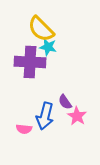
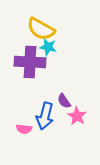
yellow semicircle: rotated 16 degrees counterclockwise
purple semicircle: moved 1 px left, 1 px up
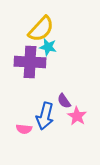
yellow semicircle: rotated 76 degrees counterclockwise
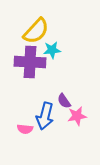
yellow semicircle: moved 5 px left, 2 px down
cyan star: moved 4 px right, 3 px down; rotated 18 degrees counterclockwise
pink star: rotated 30 degrees clockwise
pink semicircle: moved 1 px right
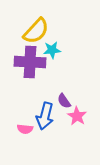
pink star: rotated 30 degrees counterclockwise
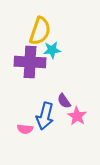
yellow semicircle: moved 4 px right; rotated 24 degrees counterclockwise
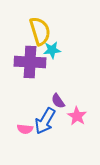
yellow semicircle: rotated 36 degrees counterclockwise
purple semicircle: moved 6 px left
blue arrow: moved 5 px down; rotated 16 degrees clockwise
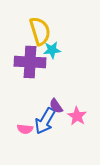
purple semicircle: moved 2 px left, 5 px down
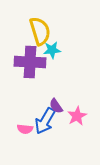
pink star: rotated 12 degrees clockwise
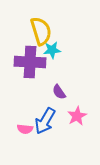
yellow semicircle: moved 1 px right
purple semicircle: moved 3 px right, 14 px up
